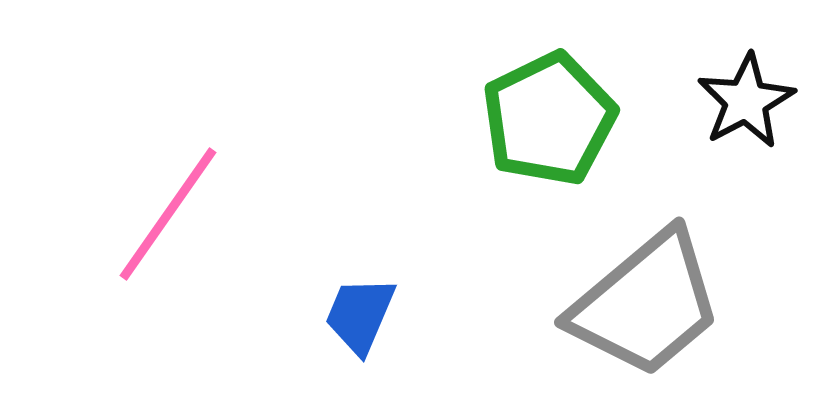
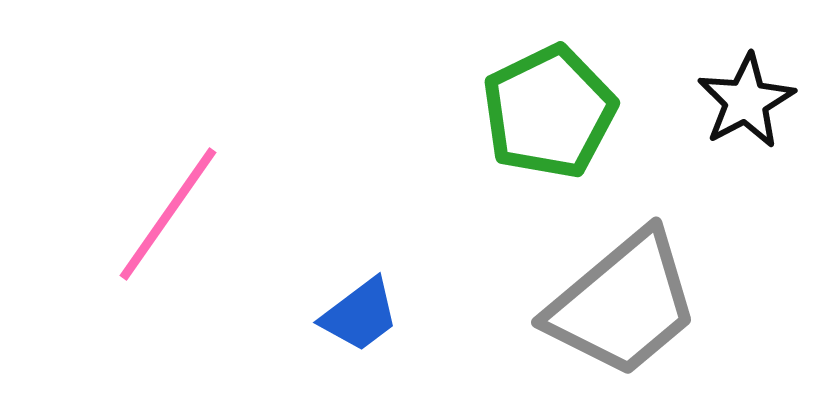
green pentagon: moved 7 px up
gray trapezoid: moved 23 px left
blue trapezoid: rotated 150 degrees counterclockwise
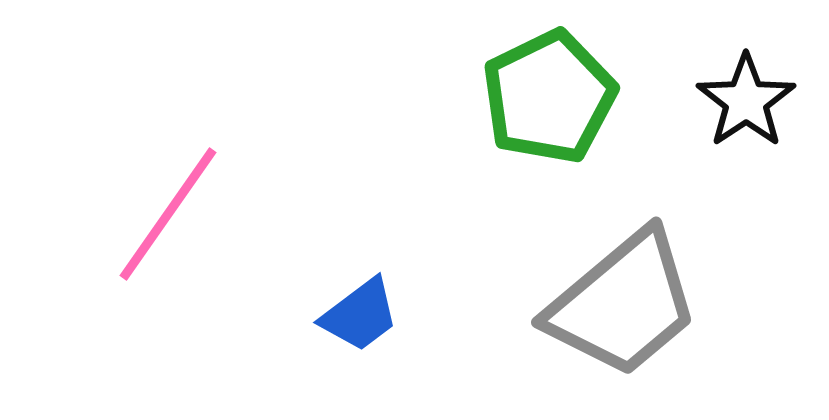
black star: rotated 6 degrees counterclockwise
green pentagon: moved 15 px up
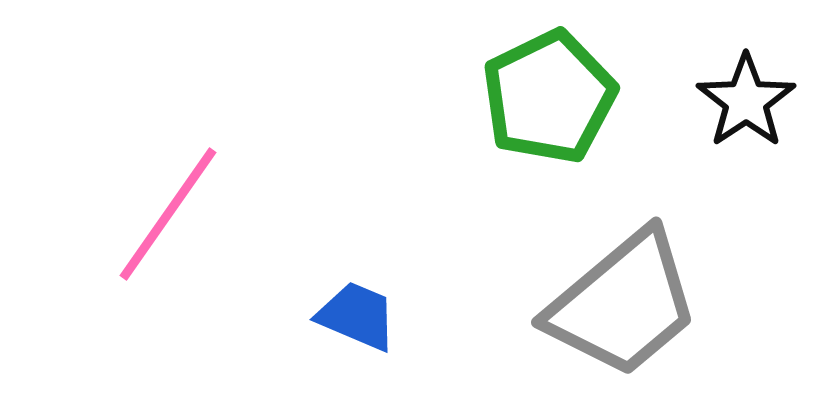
blue trapezoid: moved 3 px left, 1 px down; rotated 120 degrees counterclockwise
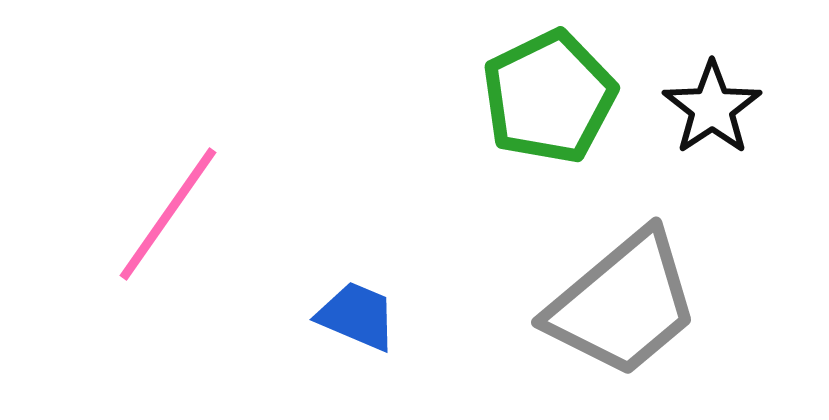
black star: moved 34 px left, 7 px down
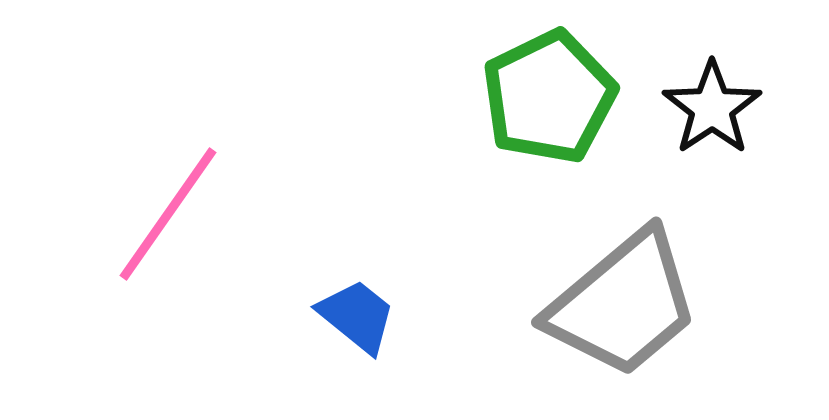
blue trapezoid: rotated 16 degrees clockwise
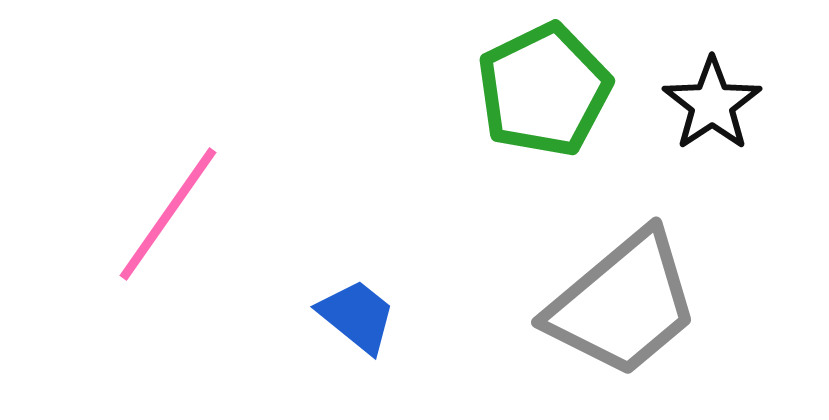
green pentagon: moved 5 px left, 7 px up
black star: moved 4 px up
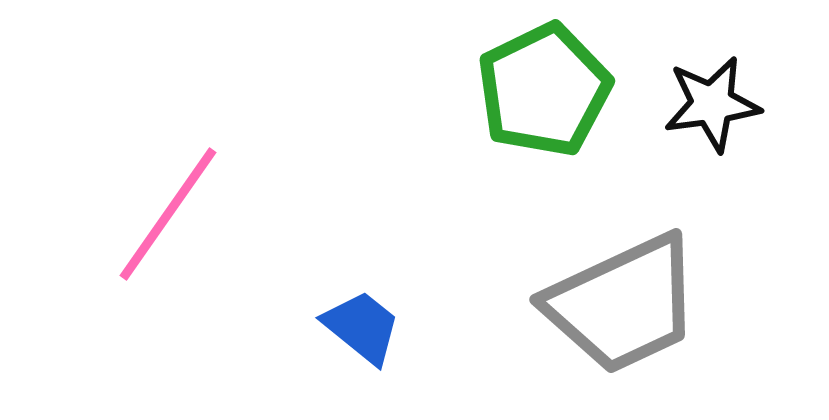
black star: rotated 26 degrees clockwise
gray trapezoid: rotated 15 degrees clockwise
blue trapezoid: moved 5 px right, 11 px down
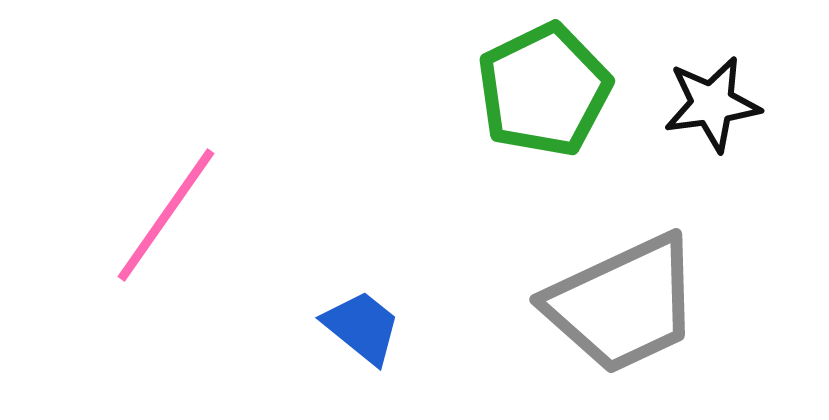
pink line: moved 2 px left, 1 px down
